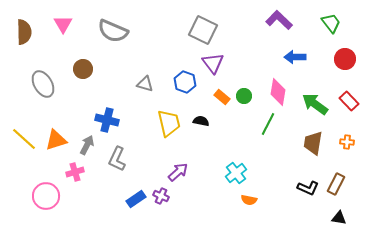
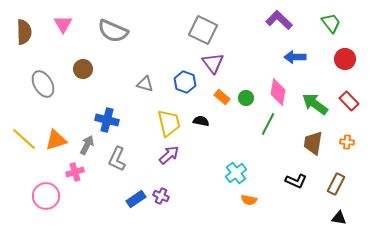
green circle: moved 2 px right, 2 px down
purple arrow: moved 9 px left, 17 px up
black L-shape: moved 12 px left, 7 px up
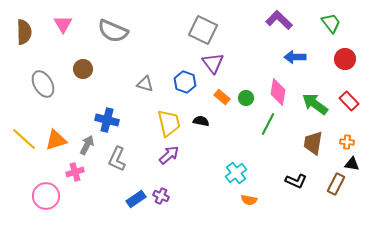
black triangle: moved 13 px right, 54 px up
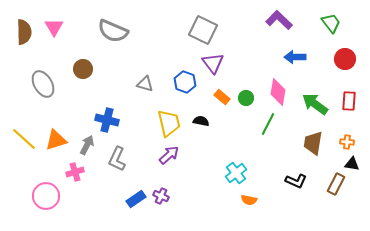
pink triangle: moved 9 px left, 3 px down
red rectangle: rotated 48 degrees clockwise
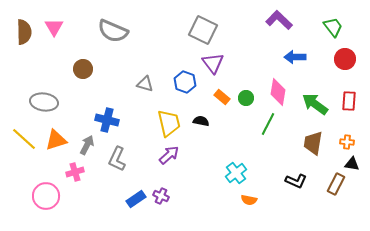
green trapezoid: moved 2 px right, 4 px down
gray ellipse: moved 1 px right, 18 px down; rotated 52 degrees counterclockwise
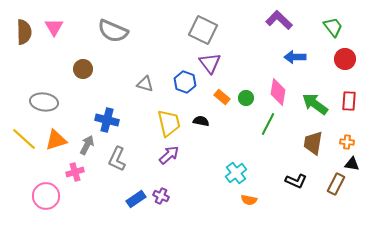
purple triangle: moved 3 px left
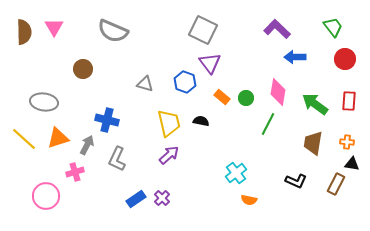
purple L-shape: moved 2 px left, 9 px down
orange triangle: moved 2 px right, 2 px up
purple cross: moved 1 px right, 2 px down; rotated 21 degrees clockwise
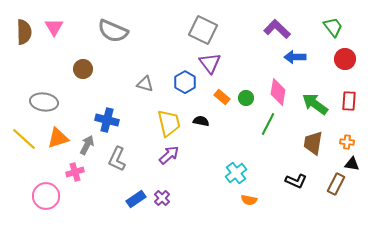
blue hexagon: rotated 10 degrees clockwise
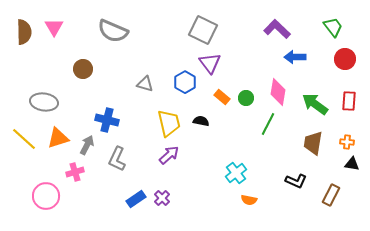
brown rectangle: moved 5 px left, 11 px down
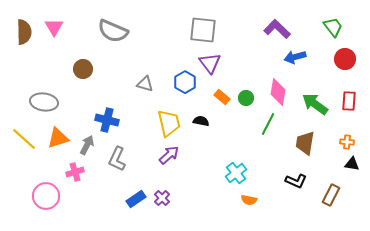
gray square: rotated 20 degrees counterclockwise
blue arrow: rotated 15 degrees counterclockwise
brown trapezoid: moved 8 px left
